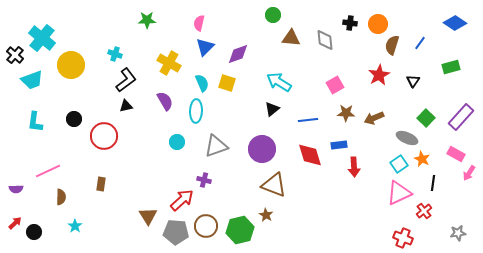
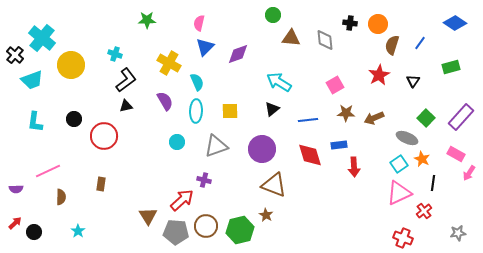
cyan semicircle at (202, 83): moved 5 px left, 1 px up
yellow square at (227, 83): moved 3 px right, 28 px down; rotated 18 degrees counterclockwise
cyan star at (75, 226): moved 3 px right, 5 px down
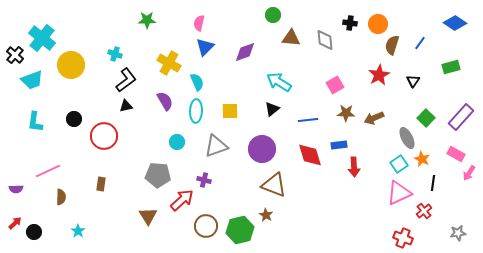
purple diamond at (238, 54): moved 7 px right, 2 px up
gray ellipse at (407, 138): rotated 40 degrees clockwise
gray pentagon at (176, 232): moved 18 px left, 57 px up
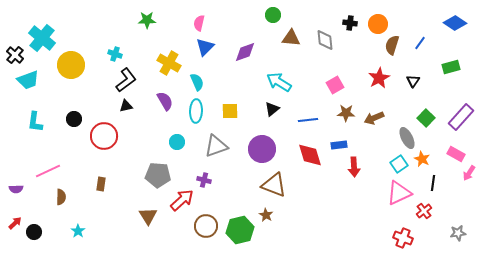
red star at (379, 75): moved 3 px down
cyan trapezoid at (32, 80): moved 4 px left
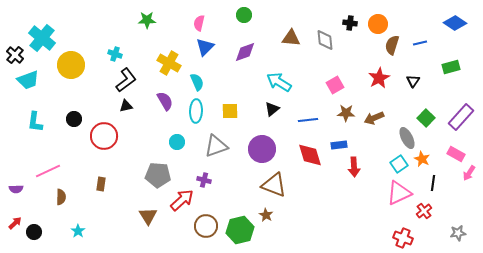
green circle at (273, 15): moved 29 px left
blue line at (420, 43): rotated 40 degrees clockwise
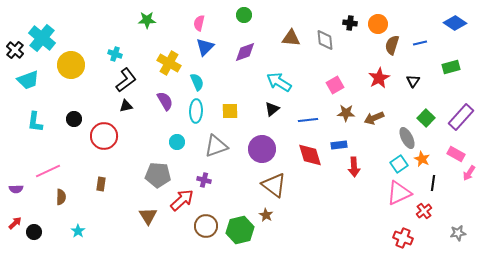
black cross at (15, 55): moved 5 px up
brown triangle at (274, 185): rotated 16 degrees clockwise
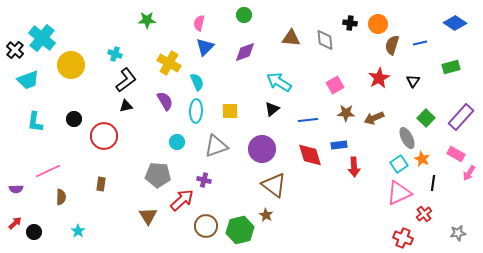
red cross at (424, 211): moved 3 px down
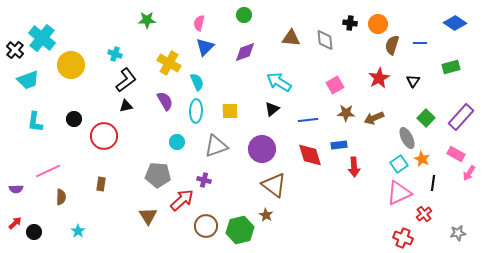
blue line at (420, 43): rotated 16 degrees clockwise
